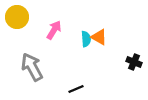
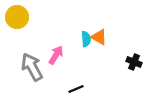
pink arrow: moved 2 px right, 25 px down
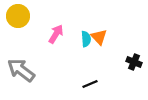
yellow circle: moved 1 px right, 1 px up
orange triangle: rotated 18 degrees clockwise
pink arrow: moved 21 px up
gray arrow: moved 11 px left, 3 px down; rotated 24 degrees counterclockwise
black line: moved 14 px right, 5 px up
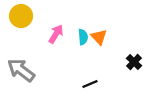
yellow circle: moved 3 px right
cyan semicircle: moved 3 px left, 2 px up
black cross: rotated 21 degrees clockwise
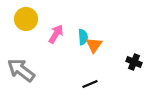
yellow circle: moved 5 px right, 3 px down
orange triangle: moved 5 px left, 8 px down; rotated 18 degrees clockwise
black cross: rotated 21 degrees counterclockwise
